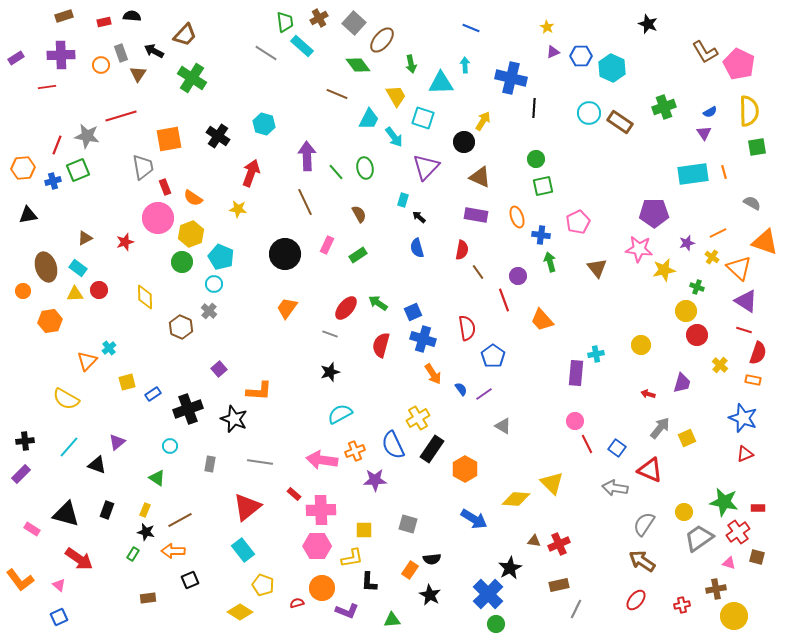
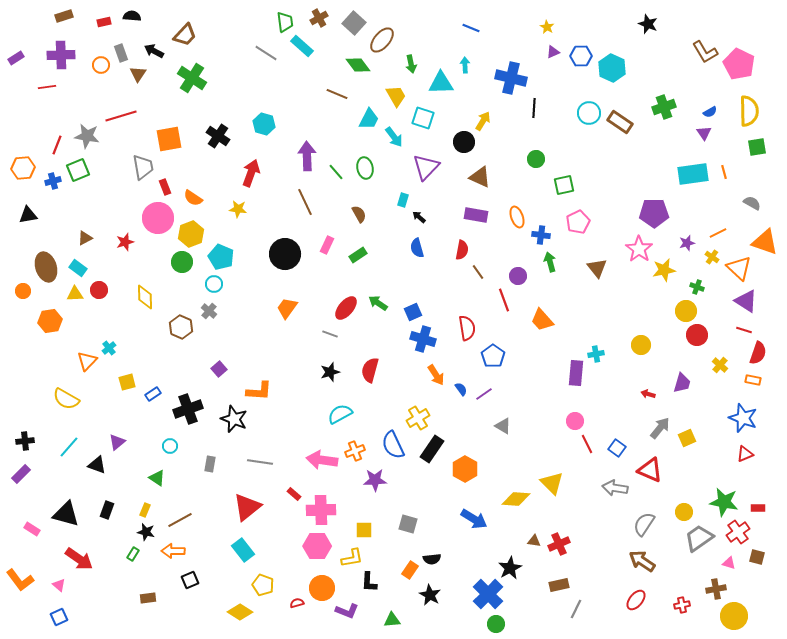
green square at (543, 186): moved 21 px right, 1 px up
pink star at (639, 249): rotated 28 degrees clockwise
red semicircle at (381, 345): moved 11 px left, 25 px down
orange arrow at (433, 374): moved 3 px right, 1 px down
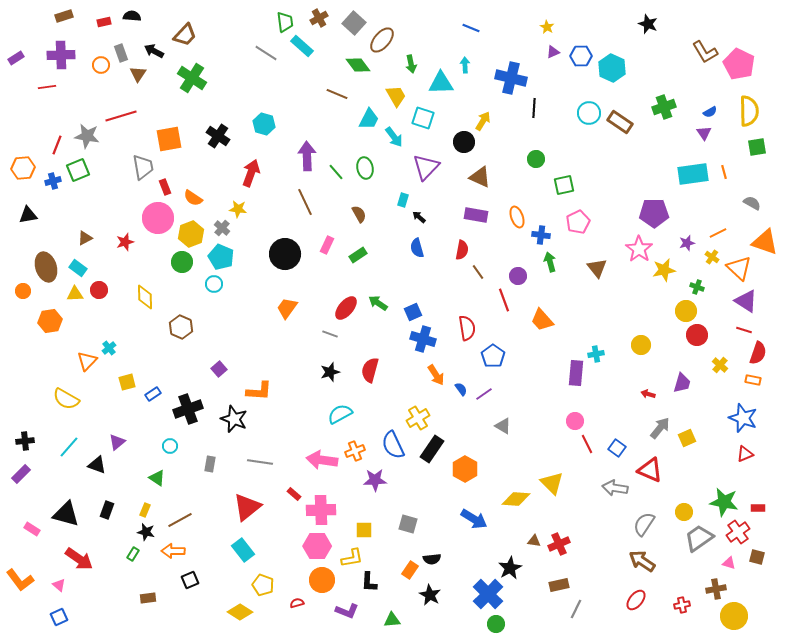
gray cross at (209, 311): moved 13 px right, 83 px up
orange circle at (322, 588): moved 8 px up
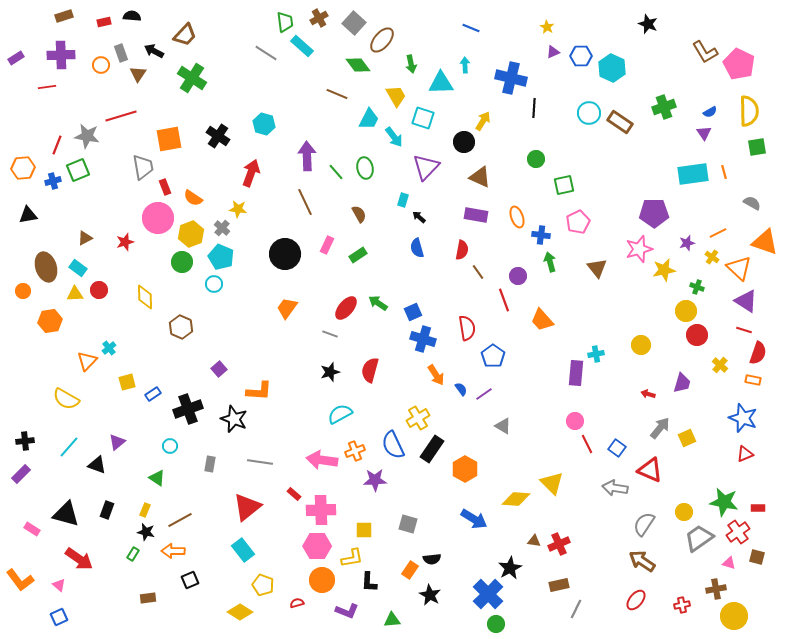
pink star at (639, 249): rotated 20 degrees clockwise
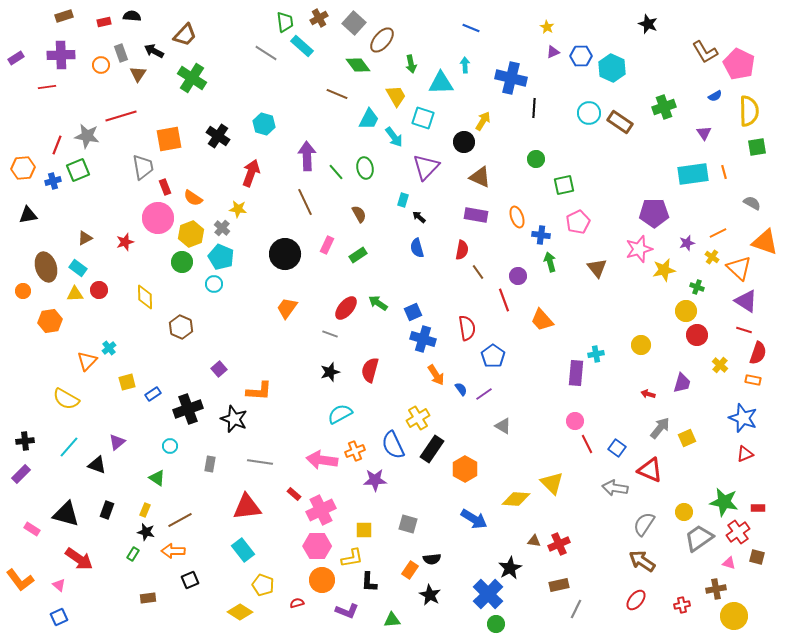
blue semicircle at (710, 112): moved 5 px right, 16 px up
red triangle at (247, 507): rotated 32 degrees clockwise
pink cross at (321, 510): rotated 24 degrees counterclockwise
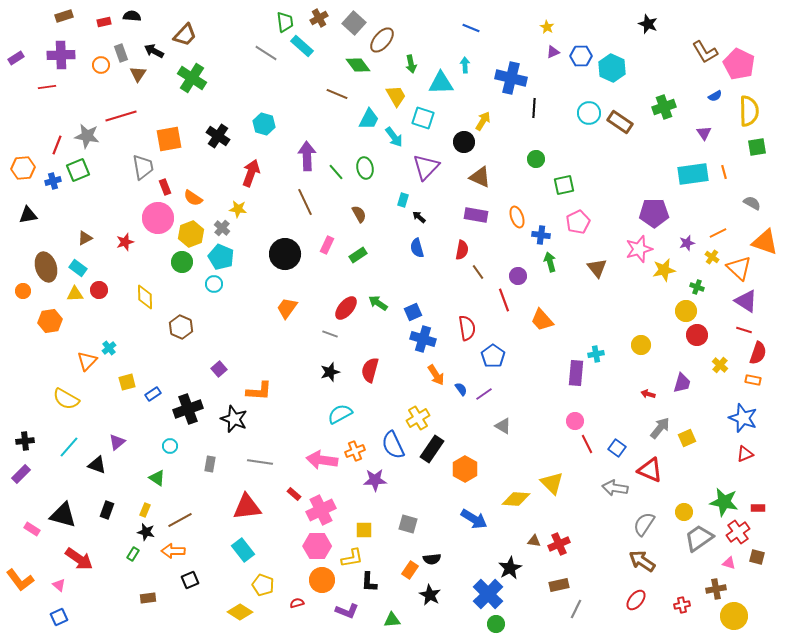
black triangle at (66, 514): moved 3 px left, 1 px down
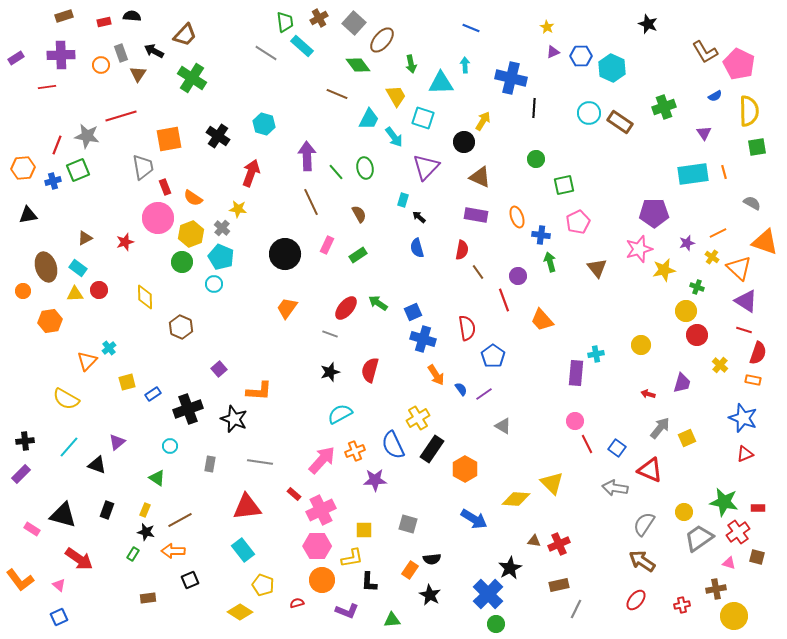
brown line at (305, 202): moved 6 px right
pink arrow at (322, 460): rotated 124 degrees clockwise
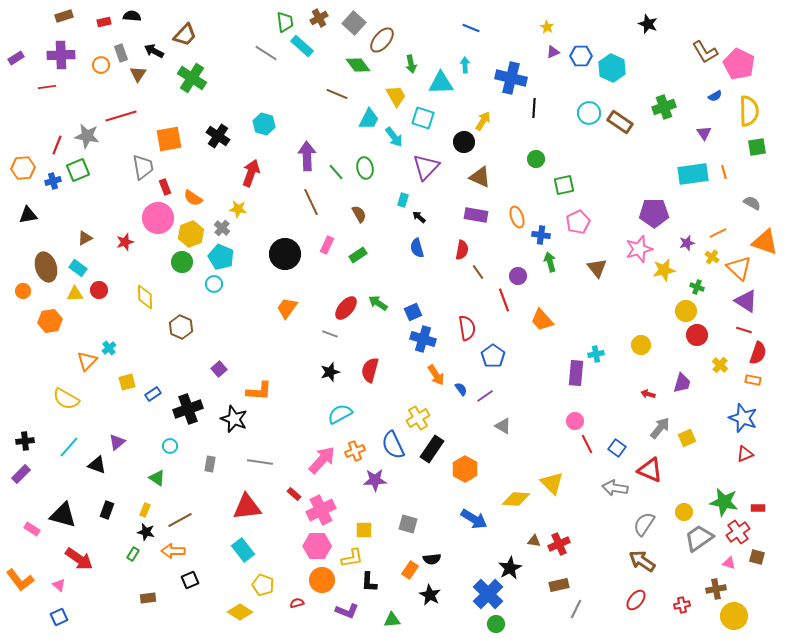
purple line at (484, 394): moved 1 px right, 2 px down
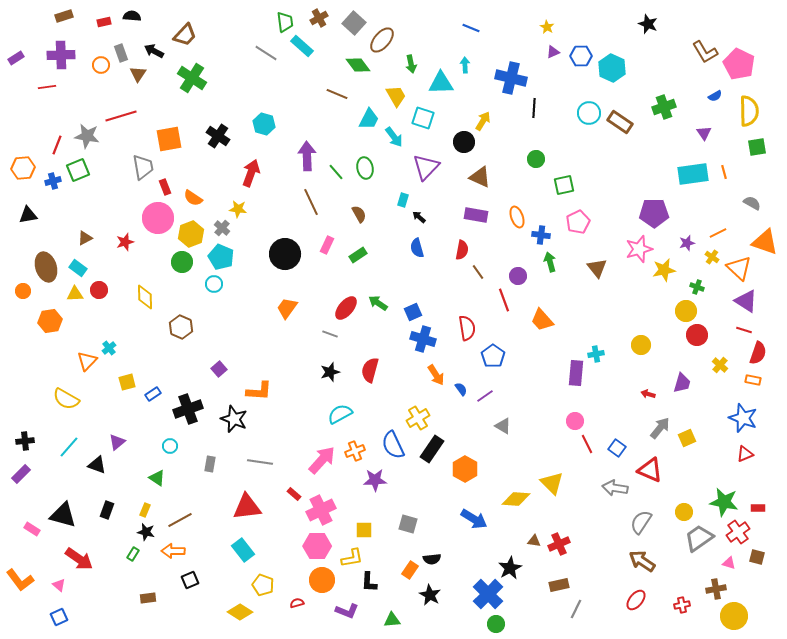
gray semicircle at (644, 524): moved 3 px left, 2 px up
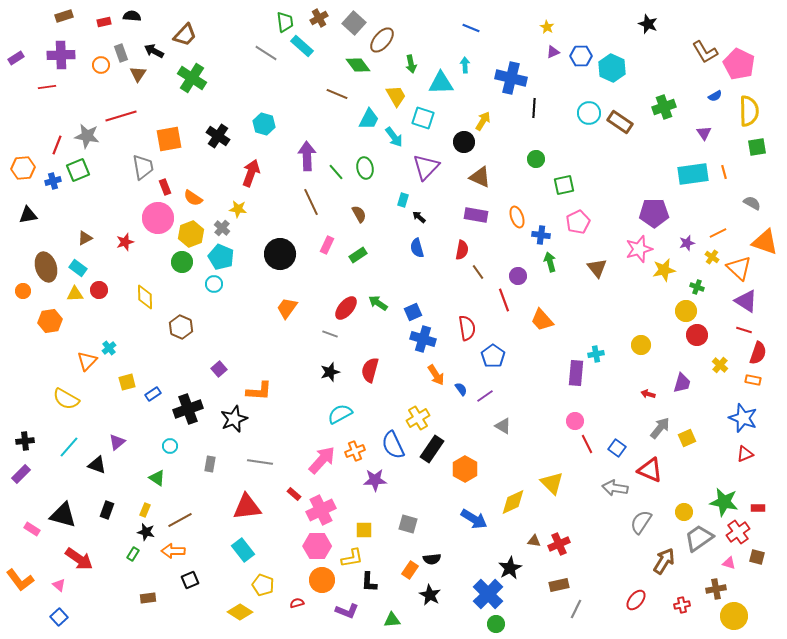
black circle at (285, 254): moved 5 px left
black star at (234, 419): rotated 28 degrees clockwise
yellow diamond at (516, 499): moved 3 px left, 3 px down; rotated 28 degrees counterclockwise
brown arrow at (642, 561): moved 22 px right; rotated 88 degrees clockwise
blue square at (59, 617): rotated 18 degrees counterclockwise
